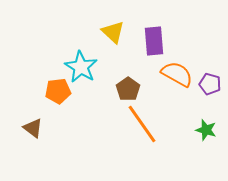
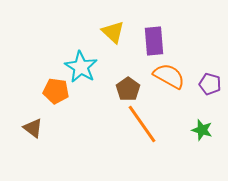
orange semicircle: moved 8 px left, 2 px down
orange pentagon: moved 2 px left; rotated 15 degrees clockwise
green star: moved 4 px left
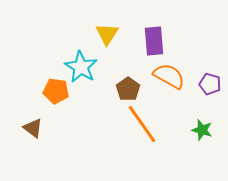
yellow triangle: moved 6 px left, 2 px down; rotated 20 degrees clockwise
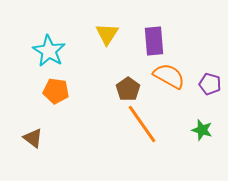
cyan star: moved 32 px left, 16 px up
brown triangle: moved 10 px down
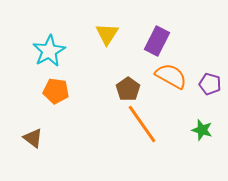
purple rectangle: moved 3 px right; rotated 32 degrees clockwise
cyan star: rotated 12 degrees clockwise
orange semicircle: moved 2 px right
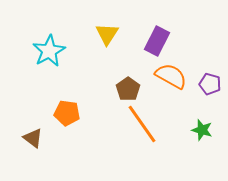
orange pentagon: moved 11 px right, 22 px down
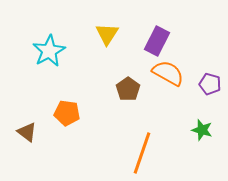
orange semicircle: moved 3 px left, 3 px up
orange line: moved 29 px down; rotated 54 degrees clockwise
brown triangle: moved 6 px left, 6 px up
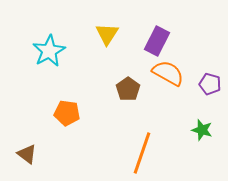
brown triangle: moved 22 px down
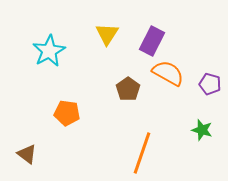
purple rectangle: moved 5 px left
